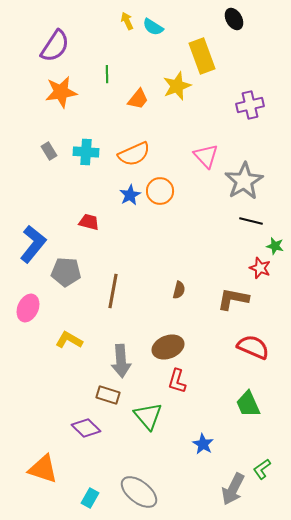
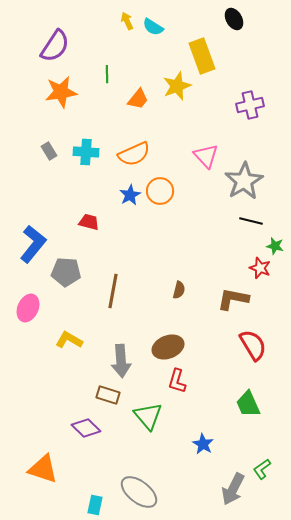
red semicircle at (253, 347): moved 2 px up; rotated 36 degrees clockwise
cyan rectangle at (90, 498): moved 5 px right, 7 px down; rotated 18 degrees counterclockwise
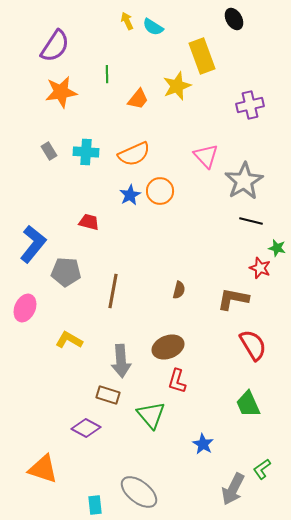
green star at (275, 246): moved 2 px right, 2 px down
pink ellipse at (28, 308): moved 3 px left
green triangle at (148, 416): moved 3 px right, 1 px up
purple diamond at (86, 428): rotated 16 degrees counterclockwise
cyan rectangle at (95, 505): rotated 18 degrees counterclockwise
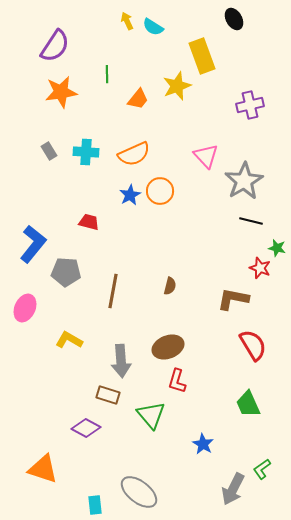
brown semicircle at (179, 290): moved 9 px left, 4 px up
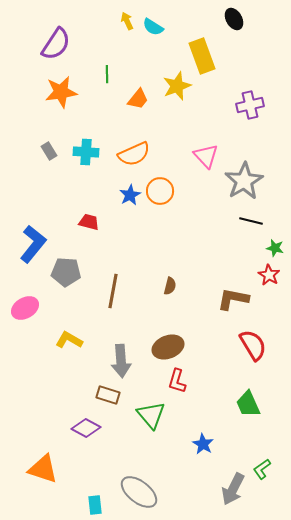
purple semicircle at (55, 46): moved 1 px right, 2 px up
green star at (277, 248): moved 2 px left
red star at (260, 268): moved 9 px right, 7 px down; rotated 10 degrees clockwise
pink ellipse at (25, 308): rotated 36 degrees clockwise
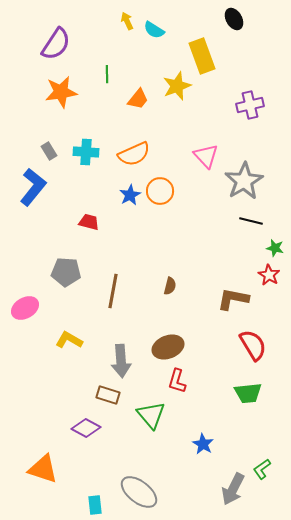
cyan semicircle at (153, 27): moved 1 px right, 3 px down
blue L-shape at (33, 244): moved 57 px up
green trapezoid at (248, 404): moved 11 px up; rotated 72 degrees counterclockwise
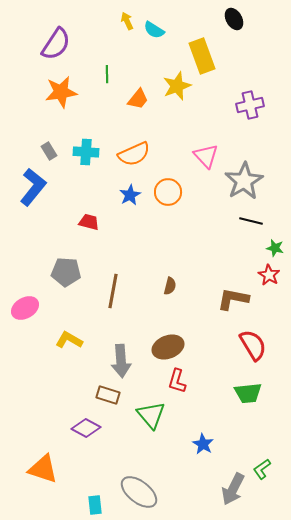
orange circle at (160, 191): moved 8 px right, 1 px down
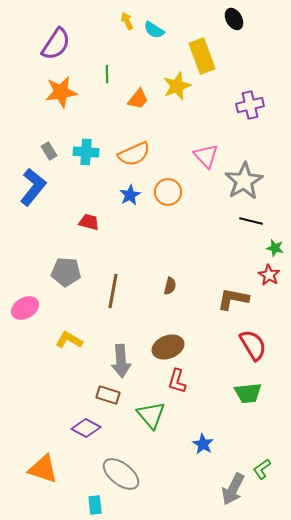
gray ellipse at (139, 492): moved 18 px left, 18 px up
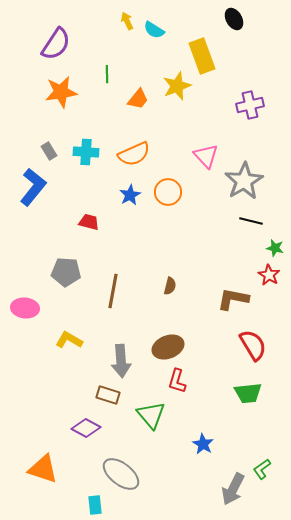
pink ellipse at (25, 308): rotated 36 degrees clockwise
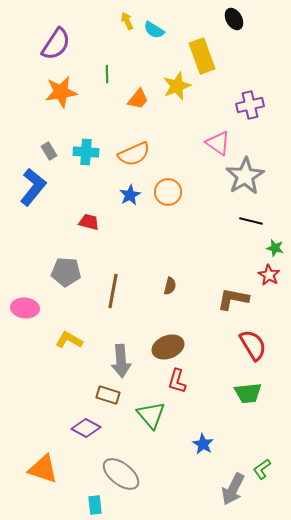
pink triangle at (206, 156): moved 12 px right, 13 px up; rotated 12 degrees counterclockwise
gray star at (244, 181): moved 1 px right, 5 px up
